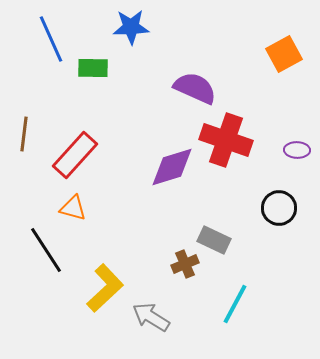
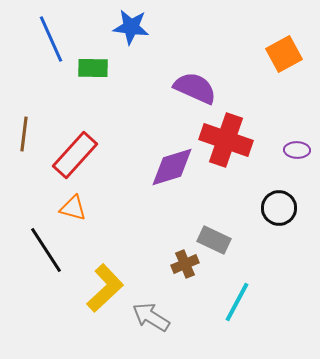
blue star: rotated 9 degrees clockwise
cyan line: moved 2 px right, 2 px up
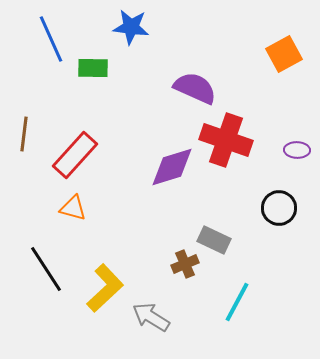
black line: moved 19 px down
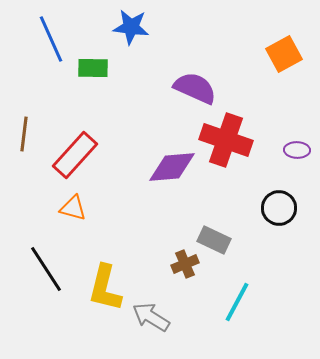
purple diamond: rotated 12 degrees clockwise
yellow L-shape: rotated 147 degrees clockwise
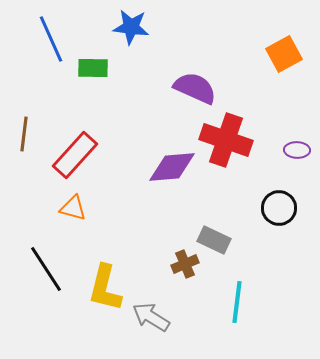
cyan line: rotated 21 degrees counterclockwise
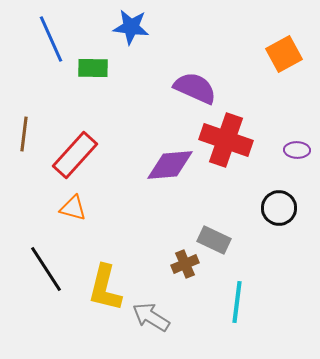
purple diamond: moved 2 px left, 2 px up
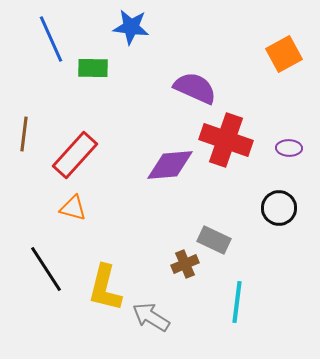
purple ellipse: moved 8 px left, 2 px up
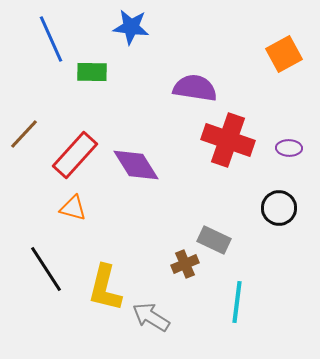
green rectangle: moved 1 px left, 4 px down
purple semicircle: rotated 15 degrees counterclockwise
brown line: rotated 36 degrees clockwise
red cross: moved 2 px right
purple diamond: moved 34 px left; rotated 63 degrees clockwise
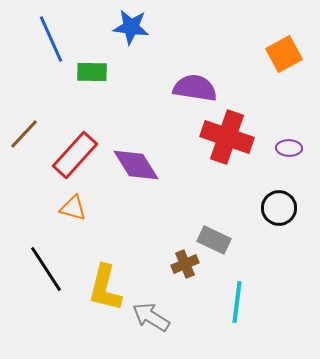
red cross: moved 1 px left, 3 px up
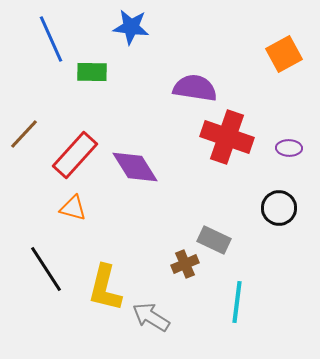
purple diamond: moved 1 px left, 2 px down
